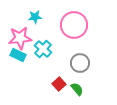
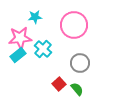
cyan rectangle: rotated 63 degrees counterclockwise
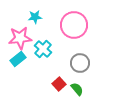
cyan rectangle: moved 4 px down
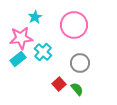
cyan star: rotated 24 degrees counterclockwise
pink star: moved 1 px right
cyan cross: moved 3 px down
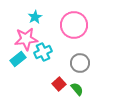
pink star: moved 5 px right, 1 px down
cyan cross: rotated 24 degrees clockwise
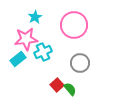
red square: moved 2 px left, 1 px down
green semicircle: moved 7 px left
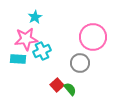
pink circle: moved 19 px right, 12 px down
cyan cross: moved 1 px left, 1 px up
cyan rectangle: rotated 42 degrees clockwise
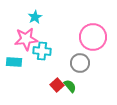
cyan cross: rotated 30 degrees clockwise
cyan rectangle: moved 4 px left, 3 px down
green semicircle: moved 3 px up
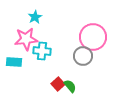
gray circle: moved 3 px right, 7 px up
red square: moved 1 px right, 1 px up
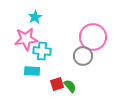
cyan rectangle: moved 18 px right, 9 px down
red square: moved 1 px left; rotated 24 degrees clockwise
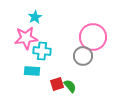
pink star: moved 1 px up
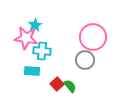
cyan star: moved 8 px down
pink star: rotated 15 degrees clockwise
gray circle: moved 2 px right, 4 px down
red square: rotated 24 degrees counterclockwise
